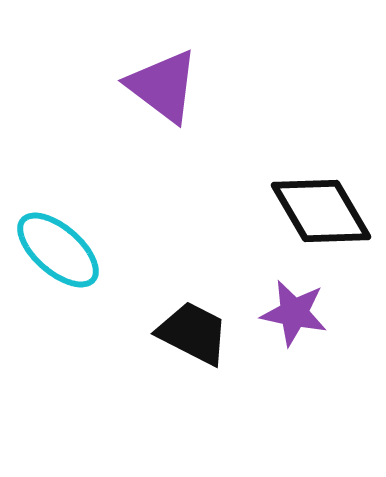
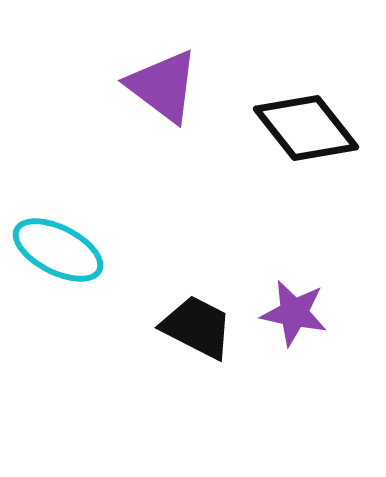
black diamond: moved 15 px left, 83 px up; rotated 8 degrees counterclockwise
cyan ellipse: rotated 14 degrees counterclockwise
black trapezoid: moved 4 px right, 6 px up
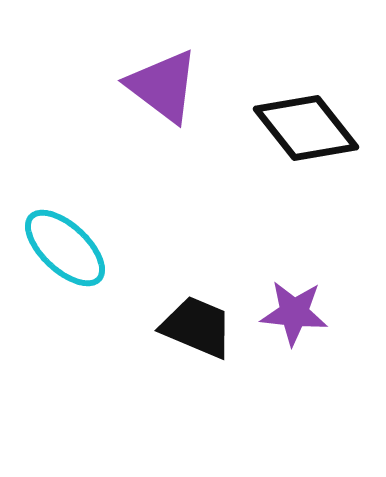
cyan ellipse: moved 7 px right, 2 px up; rotated 16 degrees clockwise
purple star: rotated 6 degrees counterclockwise
black trapezoid: rotated 4 degrees counterclockwise
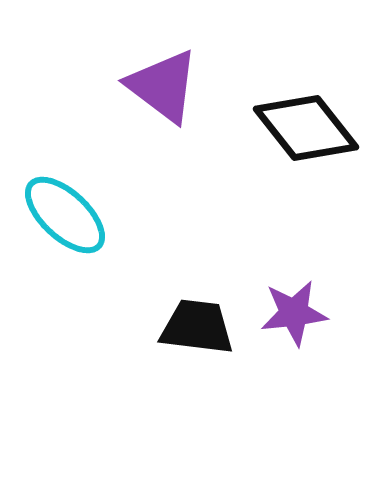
cyan ellipse: moved 33 px up
purple star: rotated 12 degrees counterclockwise
black trapezoid: rotated 16 degrees counterclockwise
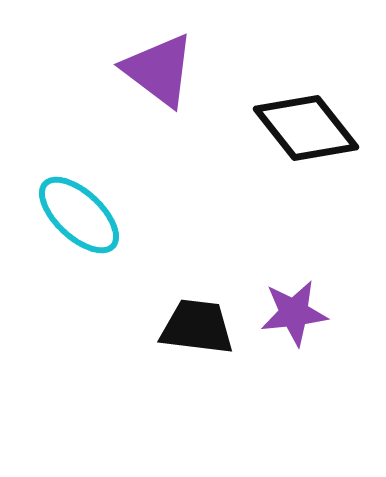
purple triangle: moved 4 px left, 16 px up
cyan ellipse: moved 14 px right
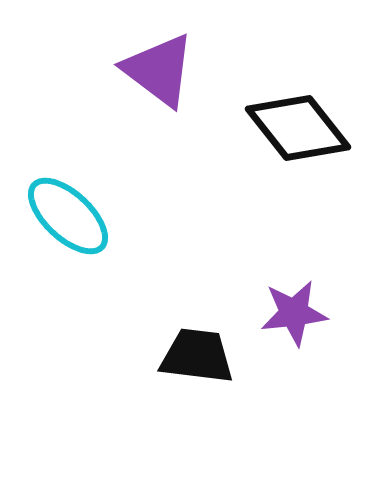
black diamond: moved 8 px left
cyan ellipse: moved 11 px left, 1 px down
black trapezoid: moved 29 px down
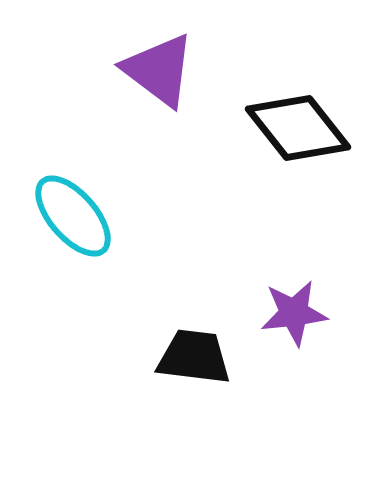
cyan ellipse: moved 5 px right; rotated 6 degrees clockwise
black trapezoid: moved 3 px left, 1 px down
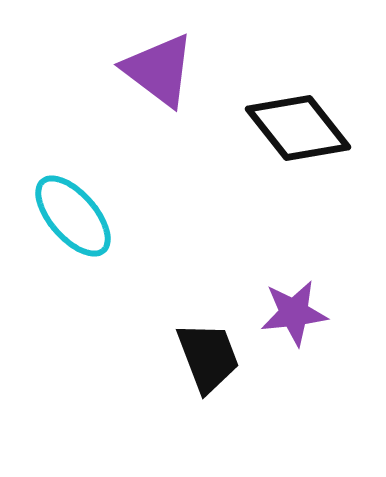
black trapezoid: moved 14 px right; rotated 62 degrees clockwise
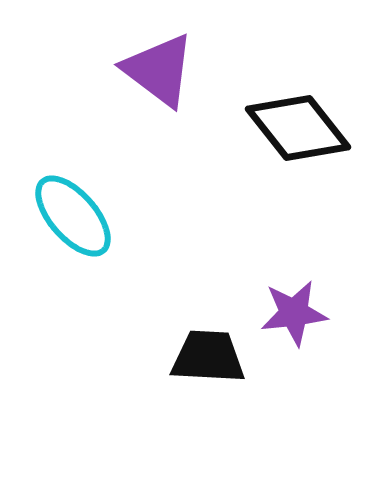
black trapezoid: rotated 66 degrees counterclockwise
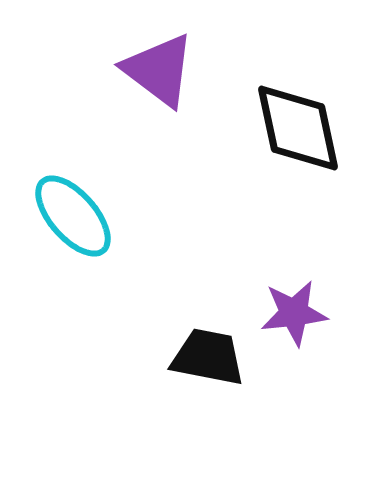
black diamond: rotated 26 degrees clockwise
black trapezoid: rotated 8 degrees clockwise
